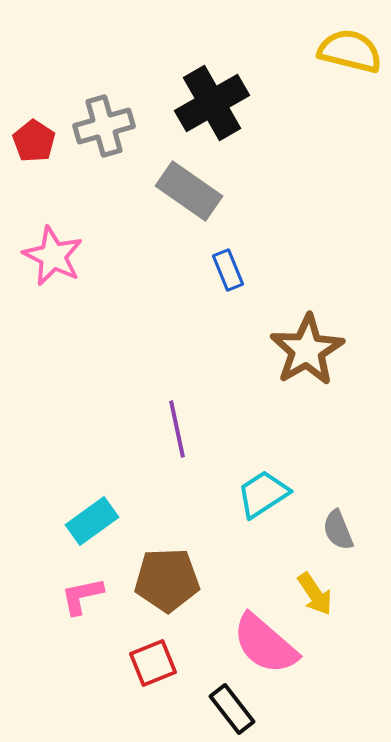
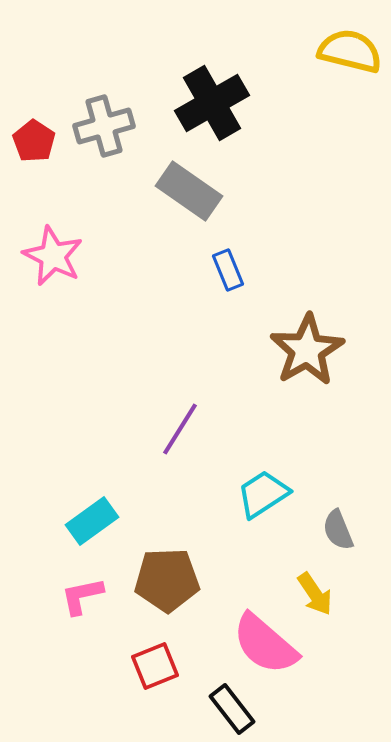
purple line: moved 3 px right; rotated 44 degrees clockwise
red square: moved 2 px right, 3 px down
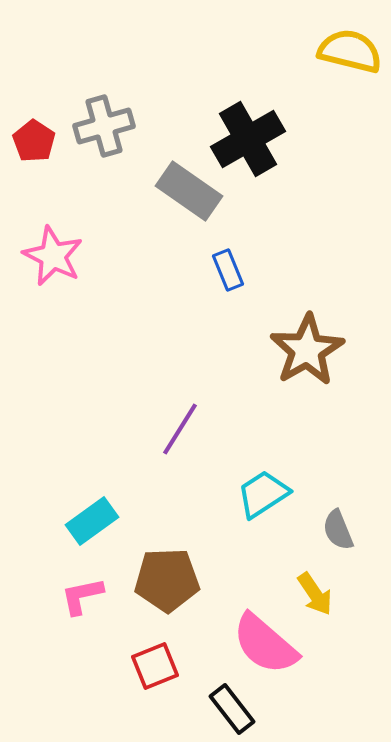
black cross: moved 36 px right, 36 px down
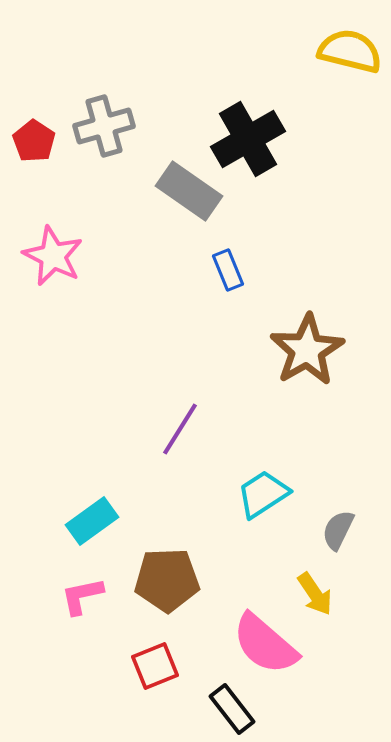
gray semicircle: rotated 48 degrees clockwise
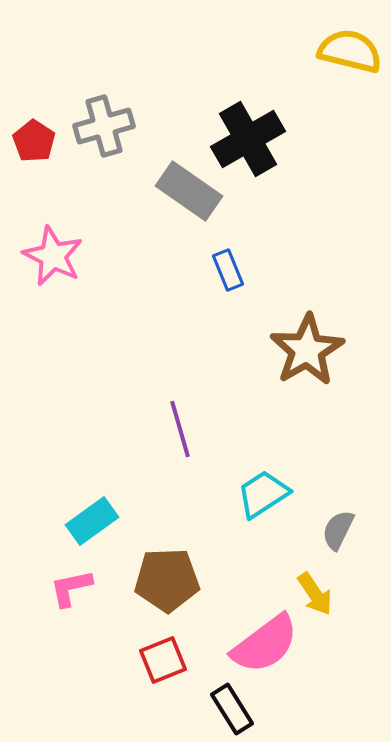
purple line: rotated 48 degrees counterclockwise
pink L-shape: moved 11 px left, 8 px up
pink semicircle: rotated 78 degrees counterclockwise
red square: moved 8 px right, 6 px up
black rectangle: rotated 6 degrees clockwise
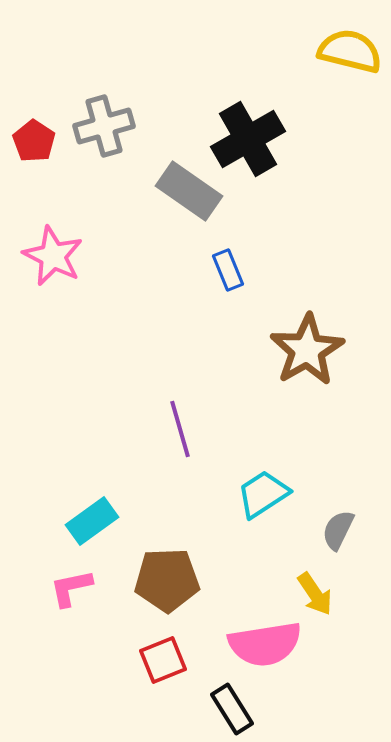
pink semicircle: rotated 28 degrees clockwise
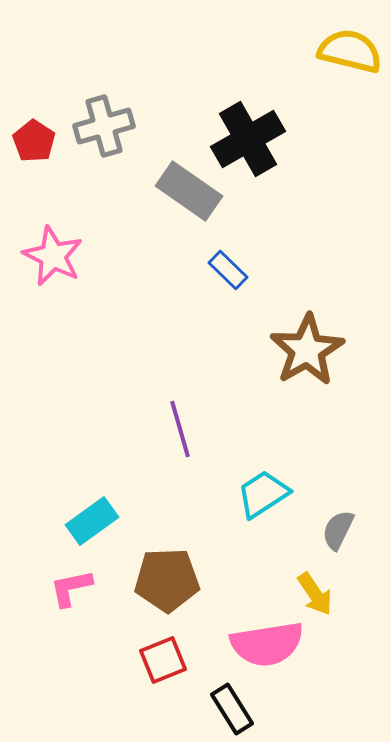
blue rectangle: rotated 24 degrees counterclockwise
pink semicircle: moved 2 px right
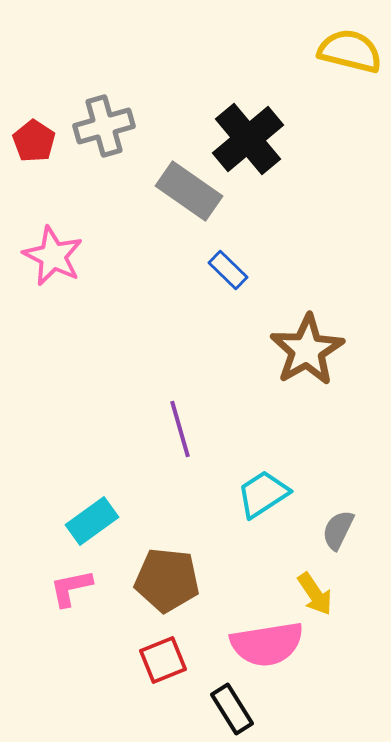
black cross: rotated 10 degrees counterclockwise
brown pentagon: rotated 8 degrees clockwise
